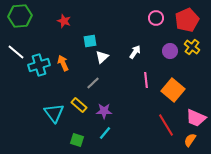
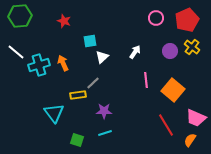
yellow rectangle: moved 1 px left, 10 px up; rotated 49 degrees counterclockwise
cyan line: rotated 32 degrees clockwise
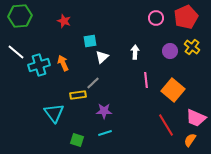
red pentagon: moved 1 px left, 3 px up
white arrow: rotated 32 degrees counterclockwise
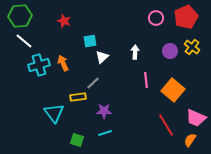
white line: moved 8 px right, 11 px up
yellow rectangle: moved 2 px down
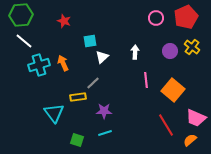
green hexagon: moved 1 px right, 1 px up
orange semicircle: rotated 16 degrees clockwise
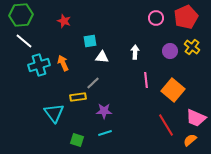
white triangle: rotated 48 degrees clockwise
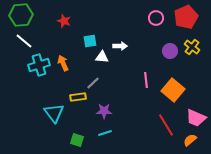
white arrow: moved 15 px left, 6 px up; rotated 88 degrees clockwise
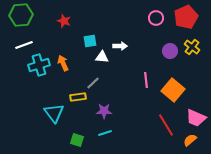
white line: moved 4 px down; rotated 60 degrees counterclockwise
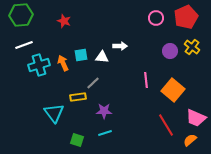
cyan square: moved 9 px left, 14 px down
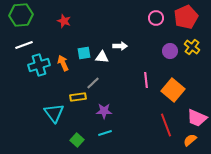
cyan square: moved 3 px right, 2 px up
pink trapezoid: moved 1 px right
red line: rotated 10 degrees clockwise
green square: rotated 24 degrees clockwise
